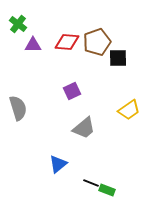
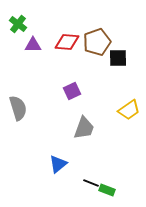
gray trapezoid: rotated 30 degrees counterclockwise
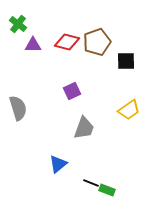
red diamond: rotated 10 degrees clockwise
black square: moved 8 px right, 3 px down
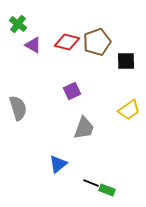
purple triangle: rotated 30 degrees clockwise
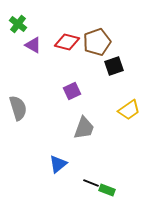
black square: moved 12 px left, 5 px down; rotated 18 degrees counterclockwise
